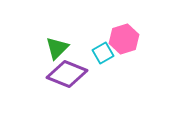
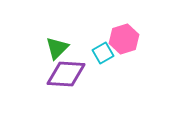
purple diamond: moved 1 px left; rotated 18 degrees counterclockwise
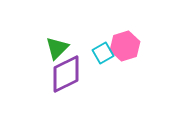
pink hexagon: moved 1 px right, 7 px down
purple diamond: rotated 30 degrees counterclockwise
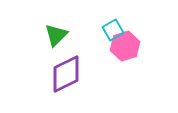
green triangle: moved 1 px left, 13 px up
cyan square: moved 10 px right, 23 px up
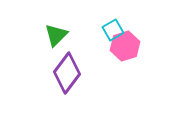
purple diamond: moved 1 px right, 1 px up; rotated 27 degrees counterclockwise
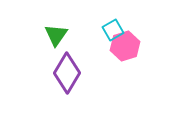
green triangle: rotated 10 degrees counterclockwise
purple diamond: rotated 6 degrees counterclockwise
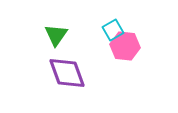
pink hexagon: rotated 24 degrees clockwise
purple diamond: rotated 51 degrees counterclockwise
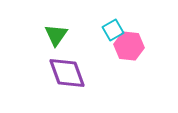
pink hexagon: moved 4 px right
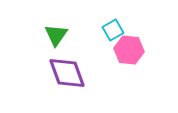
pink hexagon: moved 4 px down
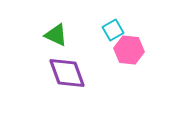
green triangle: rotated 40 degrees counterclockwise
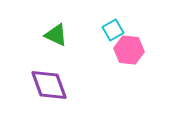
purple diamond: moved 18 px left, 12 px down
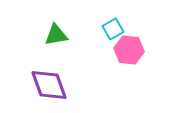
cyan square: moved 1 px up
green triangle: rotated 35 degrees counterclockwise
